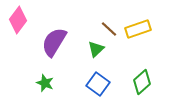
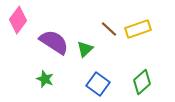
purple semicircle: rotated 92 degrees clockwise
green triangle: moved 11 px left
green star: moved 4 px up
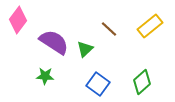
yellow rectangle: moved 12 px right, 3 px up; rotated 20 degrees counterclockwise
green star: moved 3 px up; rotated 18 degrees counterclockwise
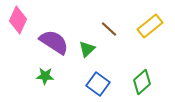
pink diamond: rotated 12 degrees counterclockwise
green triangle: moved 2 px right
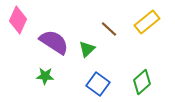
yellow rectangle: moved 3 px left, 4 px up
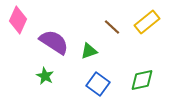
brown line: moved 3 px right, 2 px up
green triangle: moved 2 px right, 2 px down; rotated 24 degrees clockwise
green star: rotated 24 degrees clockwise
green diamond: moved 2 px up; rotated 30 degrees clockwise
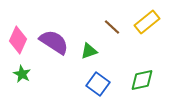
pink diamond: moved 20 px down
green star: moved 23 px left, 2 px up
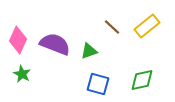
yellow rectangle: moved 4 px down
purple semicircle: moved 1 px right, 2 px down; rotated 12 degrees counterclockwise
blue square: rotated 20 degrees counterclockwise
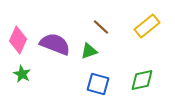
brown line: moved 11 px left
